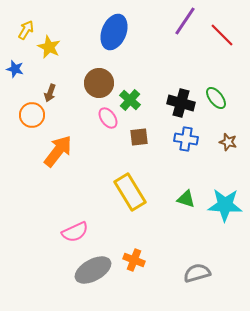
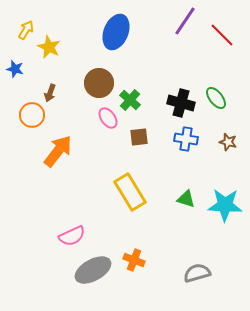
blue ellipse: moved 2 px right
pink semicircle: moved 3 px left, 4 px down
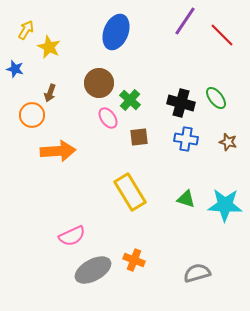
orange arrow: rotated 48 degrees clockwise
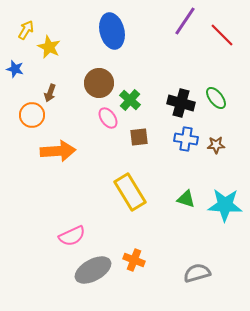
blue ellipse: moved 4 px left, 1 px up; rotated 36 degrees counterclockwise
brown star: moved 12 px left, 3 px down; rotated 18 degrees counterclockwise
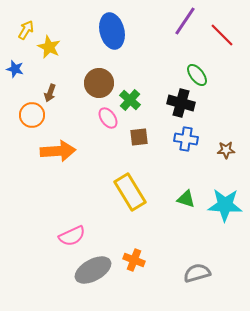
green ellipse: moved 19 px left, 23 px up
brown star: moved 10 px right, 5 px down
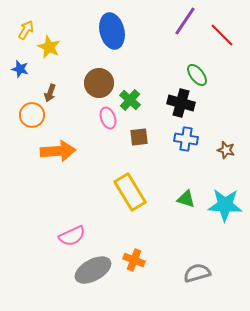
blue star: moved 5 px right
pink ellipse: rotated 15 degrees clockwise
brown star: rotated 18 degrees clockwise
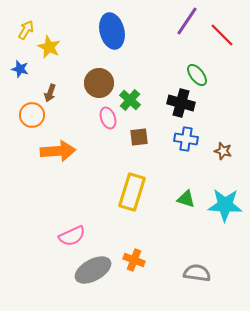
purple line: moved 2 px right
brown star: moved 3 px left, 1 px down
yellow rectangle: moved 2 px right; rotated 48 degrees clockwise
gray semicircle: rotated 24 degrees clockwise
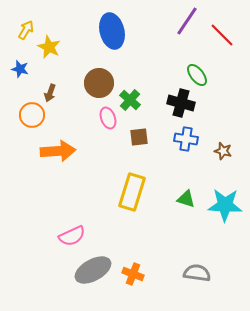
orange cross: moved 1 px left, 14 px down
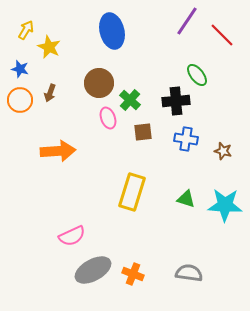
black cross: moved 5 px left, 2 px up; rotated 20 degrees counterclockwise
orange circle: moved 12 px left, 15 px up
brown square: moved 4 px right, 5 px up
gray semicircle: moved 8 px left
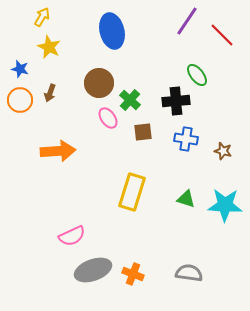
yellow arrow: moved 16 px right, 13 px up
pink ellipse: rotated 15 degrees counterclockwise
gray ellipse: rotated 9 degrees clockwise
